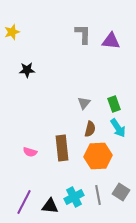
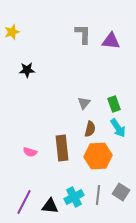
gray line: rotated 18 degrees clockwise
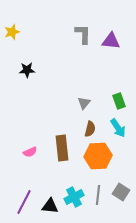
green rectangle: moved 5 px right, 3 px up
pink semicircle: rotated 40 degrees counterclockwise
